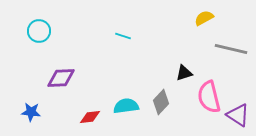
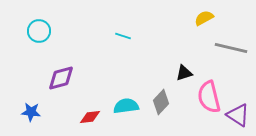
gray line: moved 1 px up
purple diamond: rotated 12 degrees counterclockwise
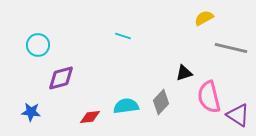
cyan circle: moved 1 px left, 14 px down
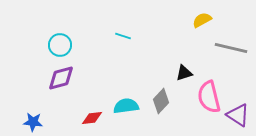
yellow semicircle: moved 2 px left, 2 px down
cyan circle: moved 22 px right
gray diamond: moved 1 px up
blue star: moved 2 px right, 10 px down
red diamond: moved 2 px right, 1 px down
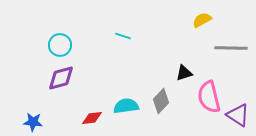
gray line: rotated 12 degrees counterclockwise
